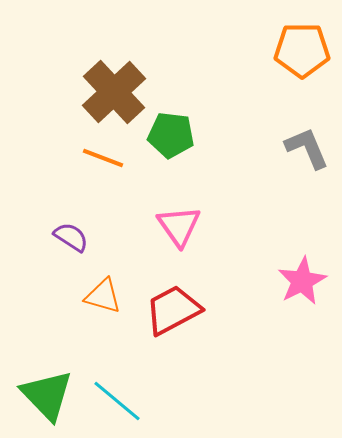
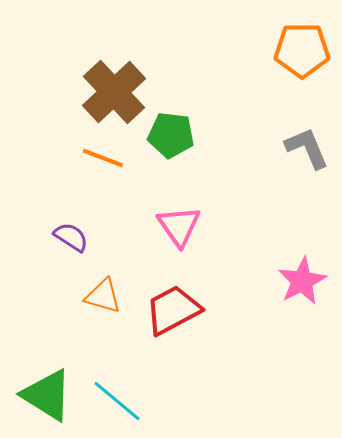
green triangle: rotated 14 degrees counterclockwise
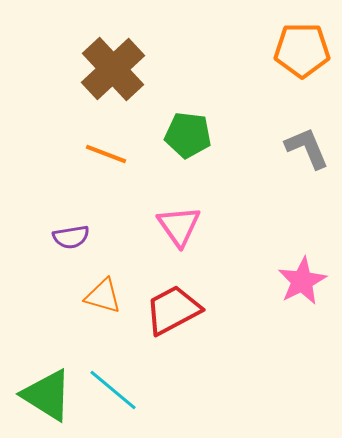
brown cross: moved 1 px left, 23 px up
green pentagon: moved 17 px right
orange line: moved 3 px right, 4 px up
purple semicircle: rotated 138 degrees clockwise
cyan line: moved 4 px left, 11 px up
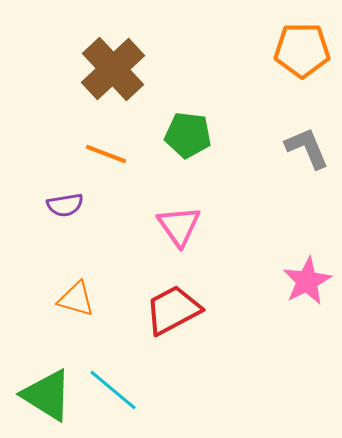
purple semicircle: moved 6 px left, 32 px up
pink star: moved 5 px right
orange triangle: moved 27 px left, 3 px down
